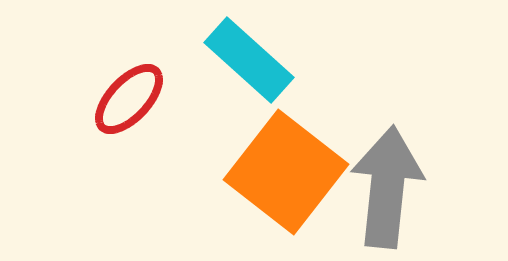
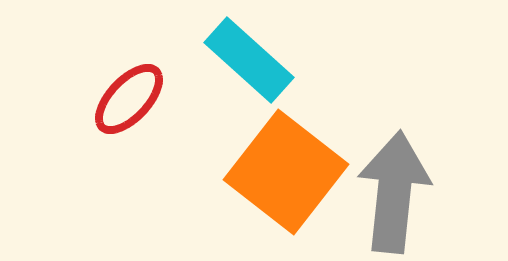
gray arrow: moved 7 px right, 5 px down
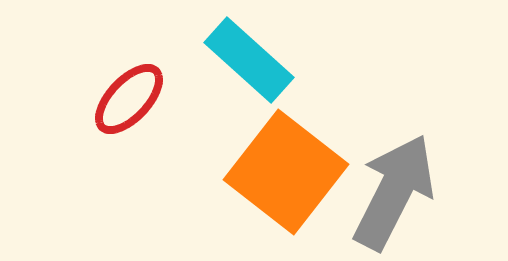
gray arrow: rotated 21 degrees clockwise
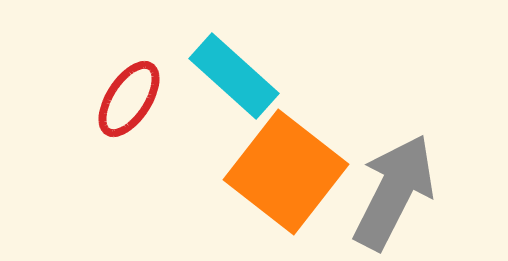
cyan rectangle: moved 15 px left, 16 px down
red ellipse: rotated 10 degrees counterclockwise
